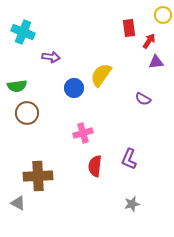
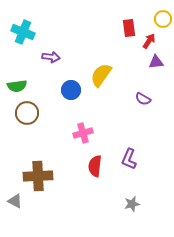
yellow circle: moved 4 px down
blue circle: moved 3 px left, 2 px down
gray triangle: moved 3 px left, 2 px up
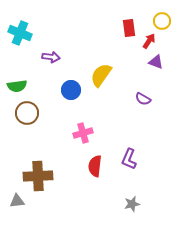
yellow circle: moved 1 px left, 2 px down
cyan cross: moved 3 px left, 1 px down
purple triangle: rotated 28 degrees clockwise
gray triangle: moved 2 px right; rotated 35 degrees counterclockwise
